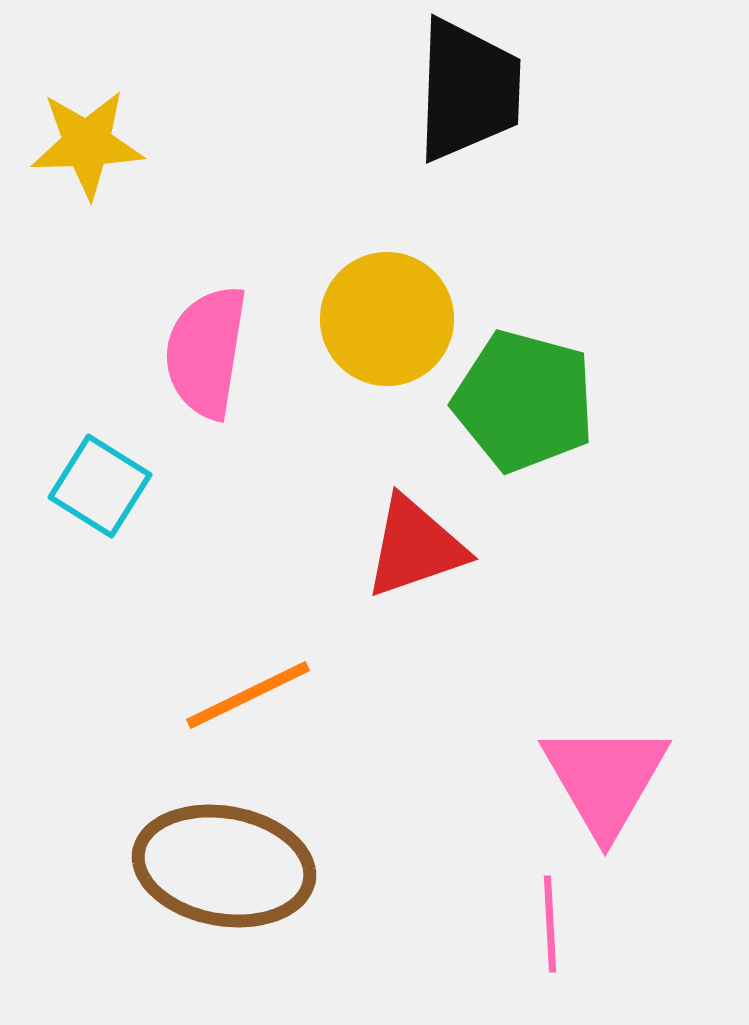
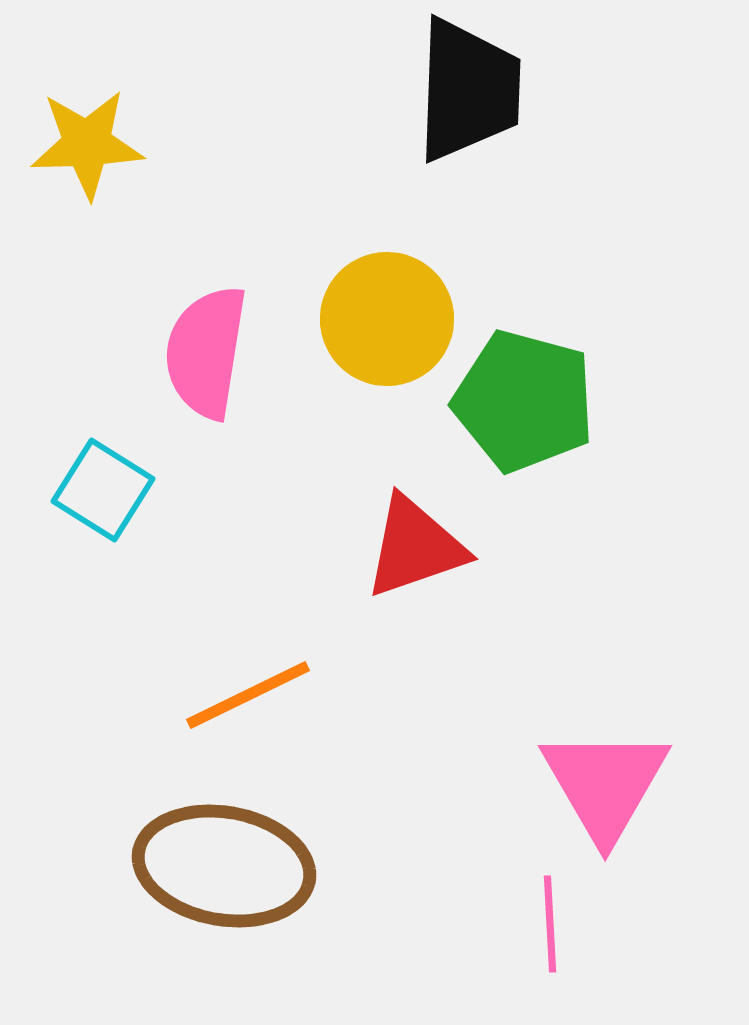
cyan square: moved 3 px right, 4 px down
pink triangle: moved 5 px down
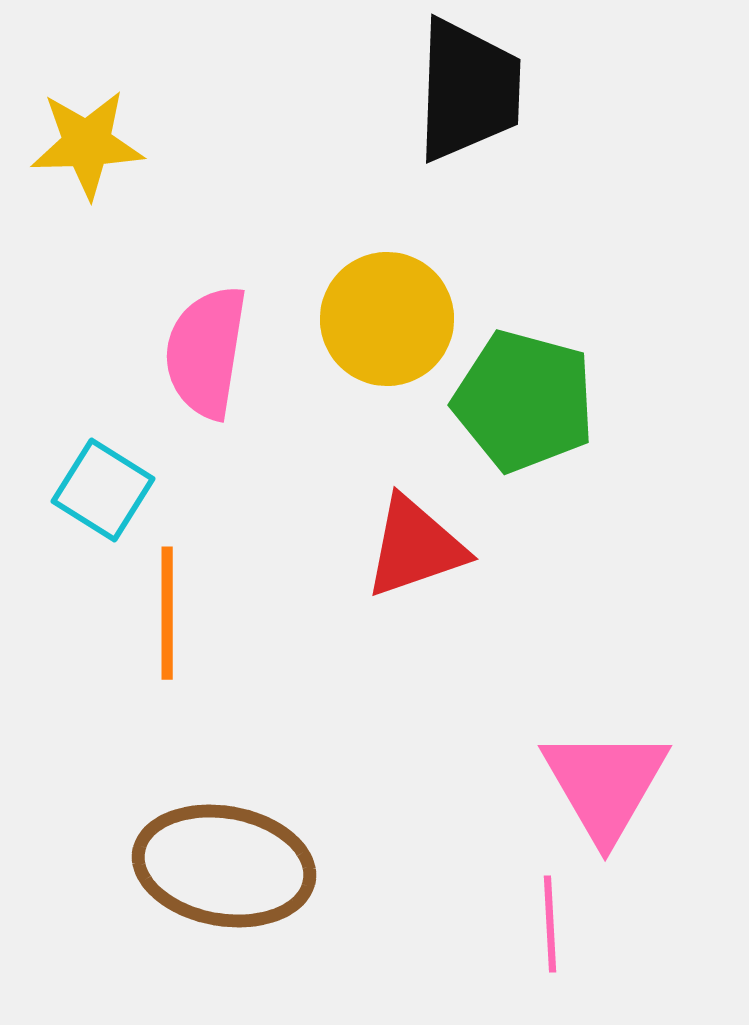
orange line: moved 81 px left, 82 px up; rotated 64 degrees counterclockwise
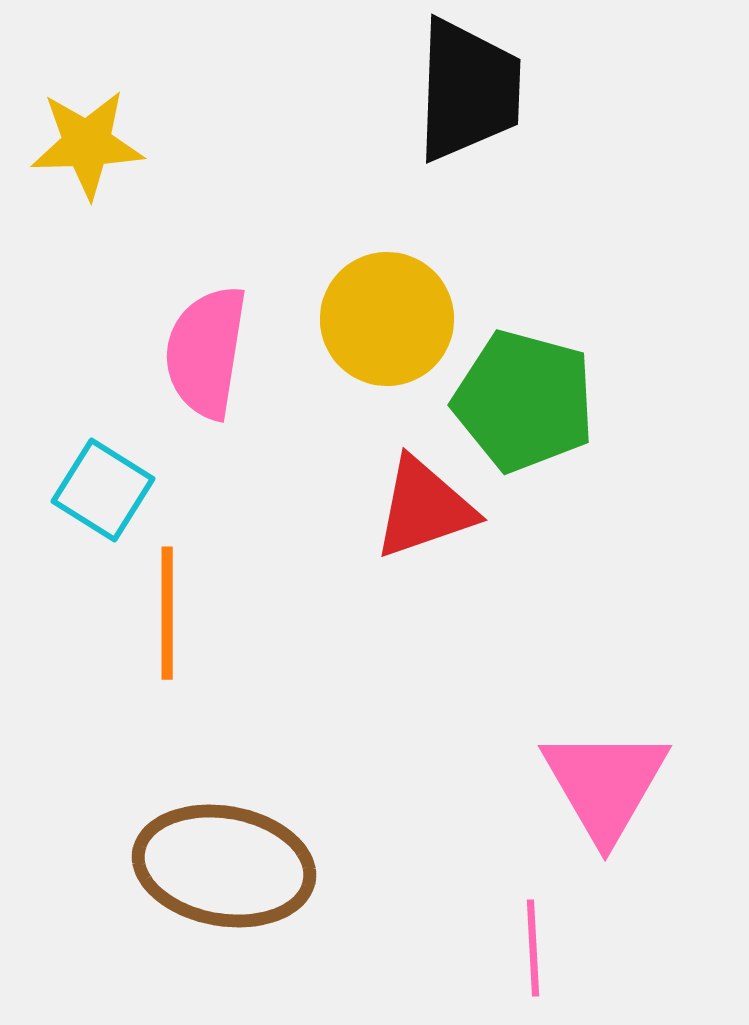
red triangle: moved 9 px right, 39 px up
pink line: moved 17 px left, 24 px down
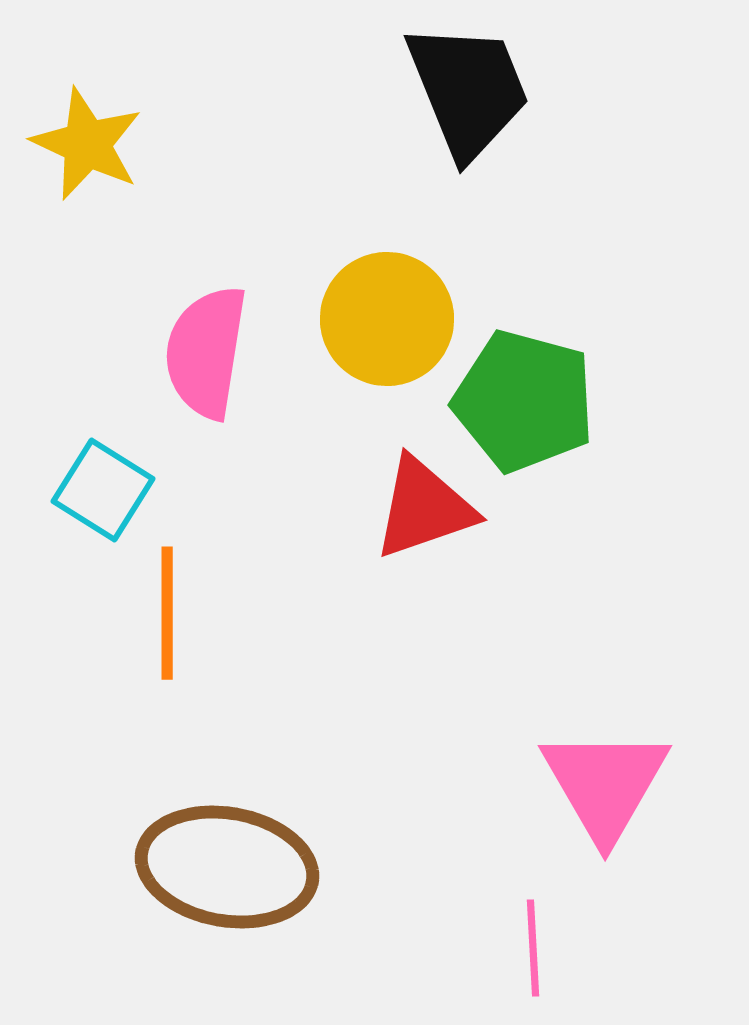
black trapezoid: rotated 24 degrees counterclockwise
yellow star: rotated 27 degrees clockwise
brown ellipse: moved 3 px right, 1 px down
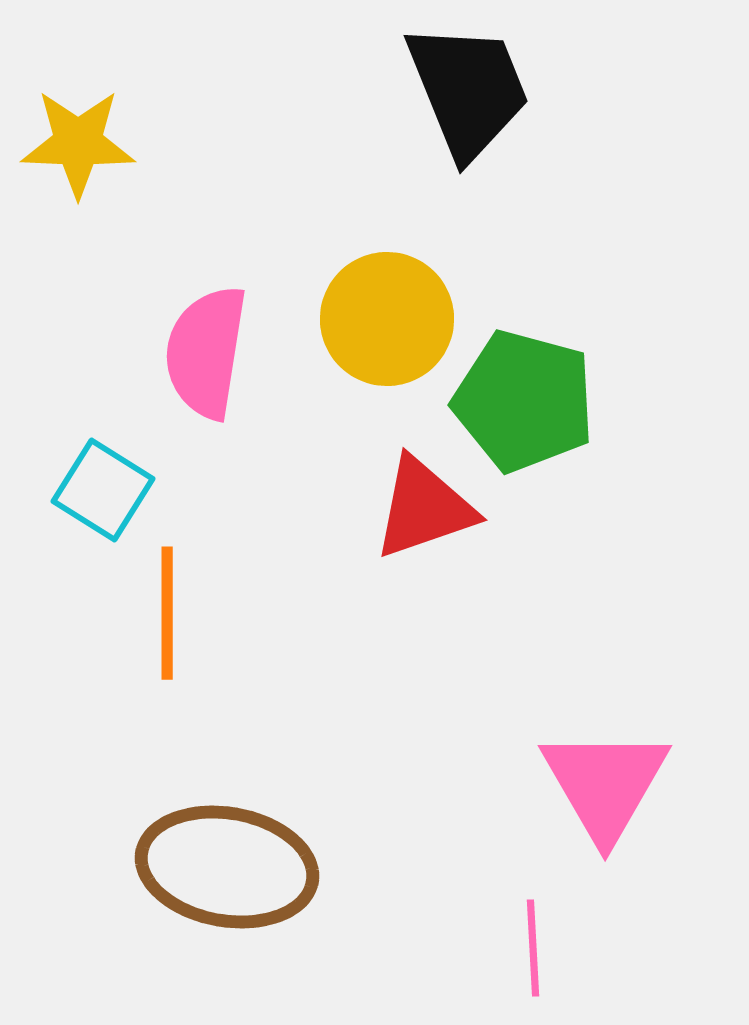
yellow star: moved 9 px left, 1 px up; rotated 23 degrees counterclockwise
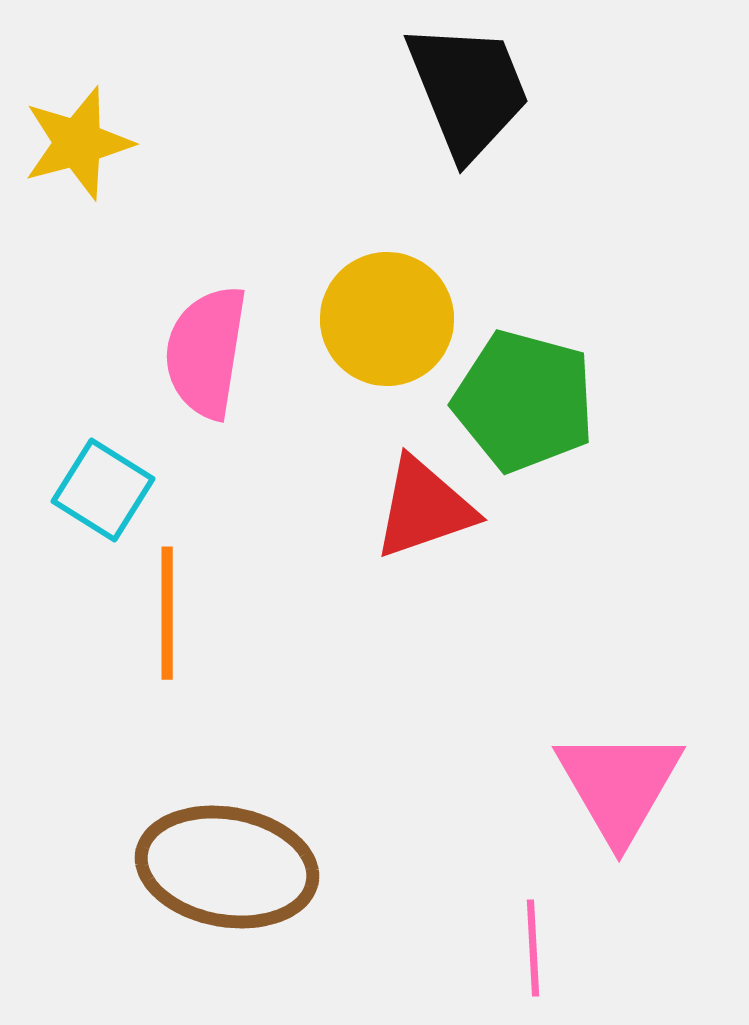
yellow star: rotated 17 degrees counterclockwise
pink triangle: moved 14 px right, 1 px down
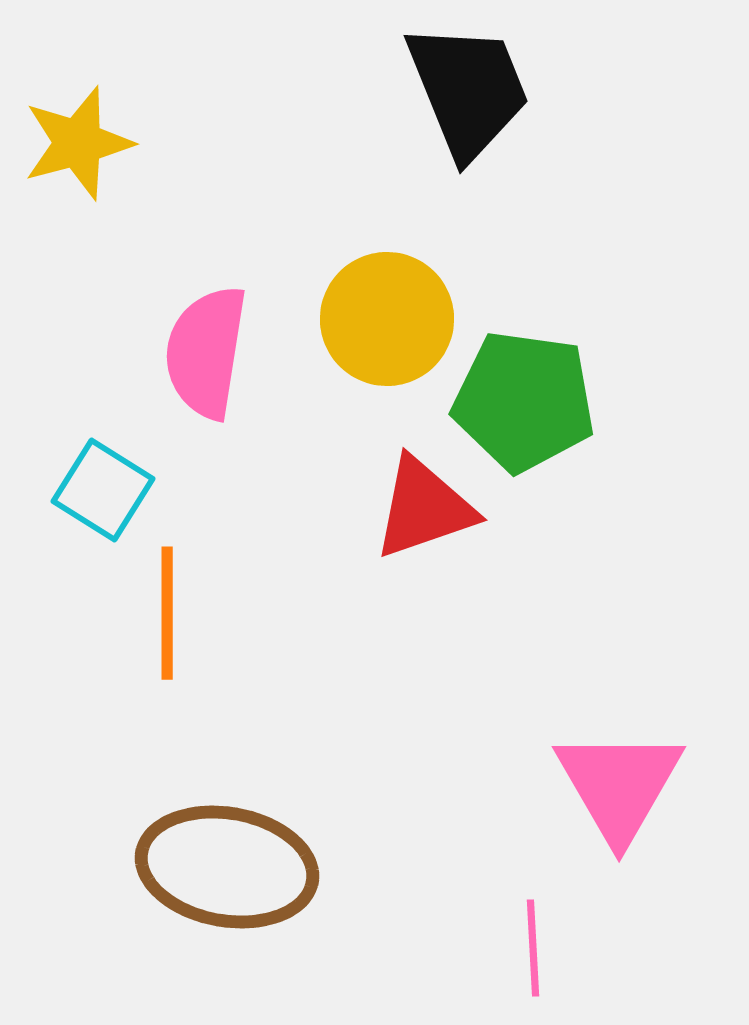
green pentagon: rotated 7 degrees counterclockwise
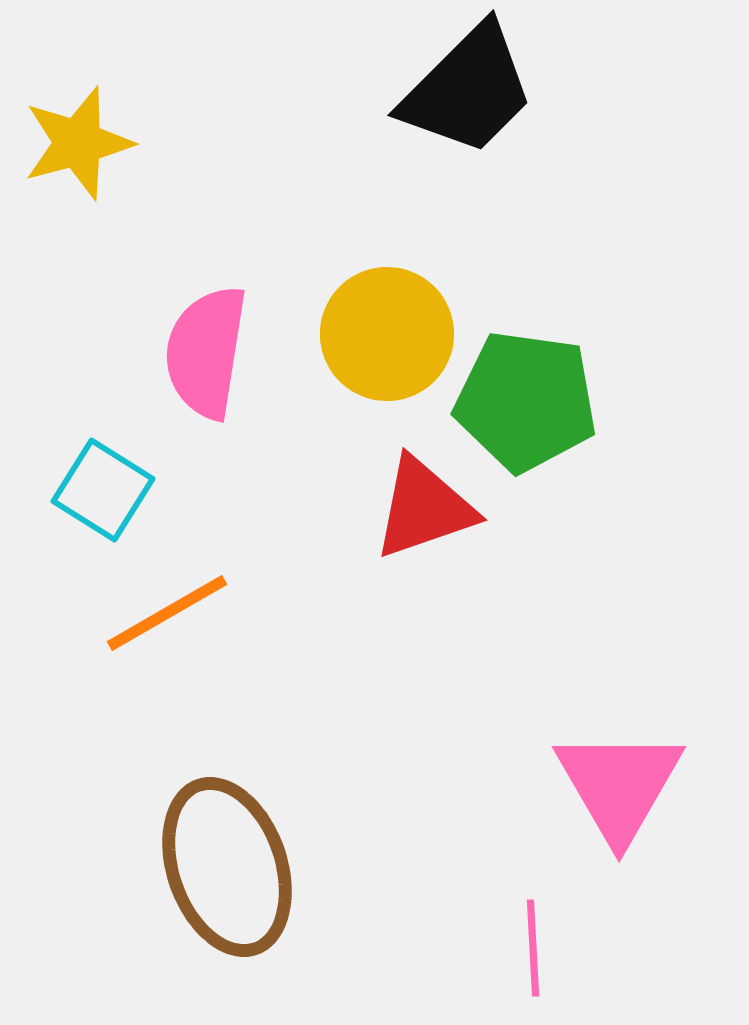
black trapezoid: rotated 67 degrees clockwise
yellow circle: moved 15 px down
green pentagon: moved 2 px right
orange line: rotated 60 degrees clockwise
brown ellipse: rotated 61 degrees clockwise
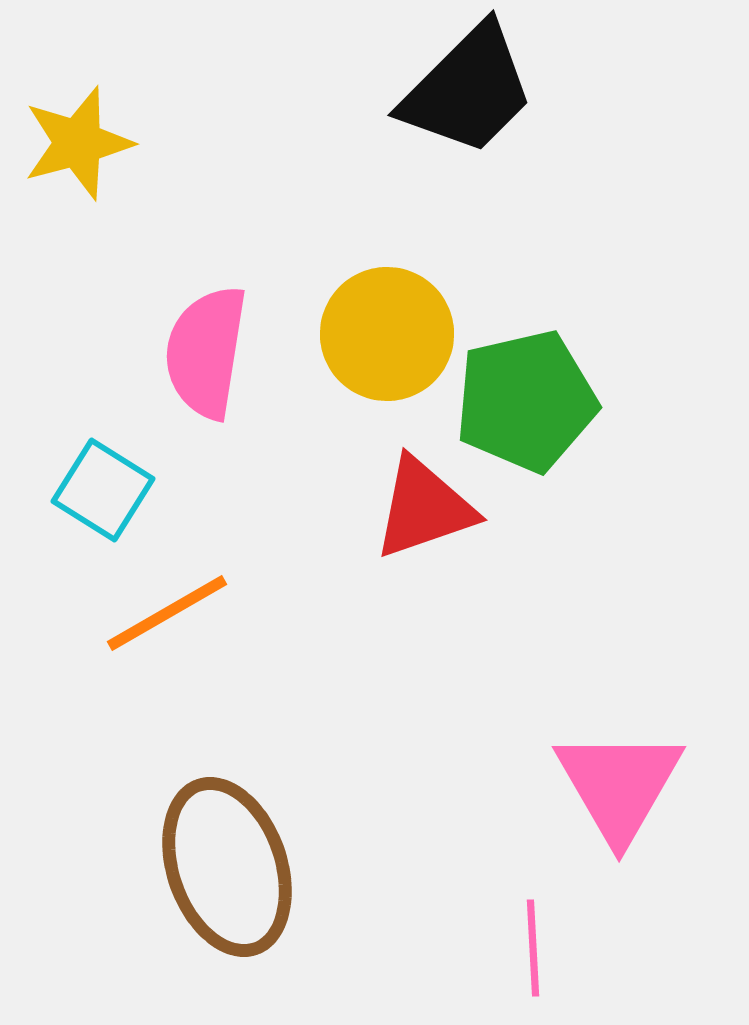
green pentagon: rotated 21 degrees counterclockwise
